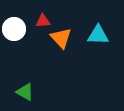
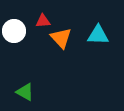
white circle: moved 2 px down
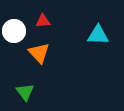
orange triangle: moved 22 px left, 15 px down
green triangle: rotated 24 degrees clockwise
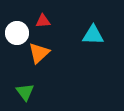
white circle: moved 3 px right, 2 px down
cyan triangle: moved 5 px left
orange triangle: rotated 30 degrees clockwise
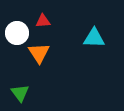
cyan triangle: moved 1 px right, 3 px down
orange triangle: rotated 20 degrees counterclockwise
green triangle: moved 5 px left, 1 px down
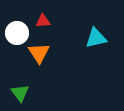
cyan triangle: moved 2 px right; rotated 15 degrees counterclockwise
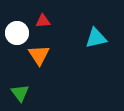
orange triangle: moved 2 px down
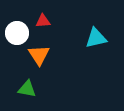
green triangle: moved 7 px right, 4 px up; rotated 42 degrees counterclockwise
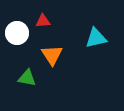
orange triangle: moved 13 px right
green triangle: moved 11 px up
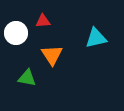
white circle: moved 1 px left
